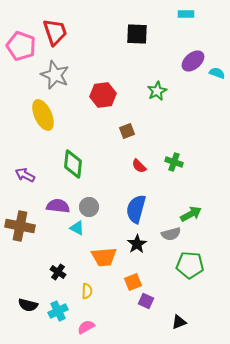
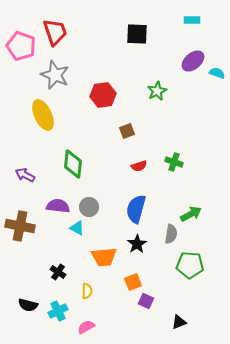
cyan rectangle: moved 6 px right, 6 px down
red semicircle: rotated 63 degrees counterclockwise
gray semicircle: rotated 66 degrees counterclockwise
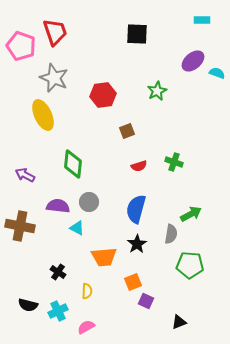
cyan rectangle: moved 10 px right
gray star: moved 1 px left, 3 px down
gray circle: moved 5 px up
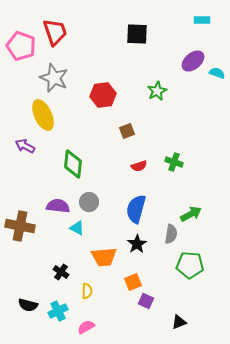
purple arrow: moved 29 px up
black cross: moved 3 px right
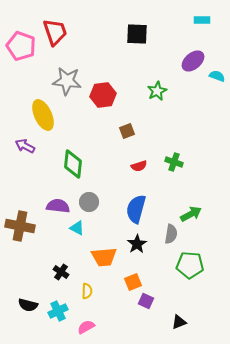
cyan semicircle: moved 3 px down
gray star: moved 13 px right, 3 px down; rotated 16 degrees counterclockwise
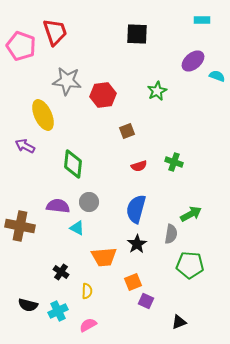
pink semicircle: moved 2 px right, 2 px up
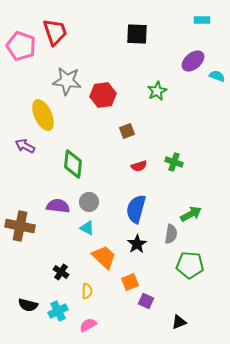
cyan triangle: moved 10 px right
orange trapezoid: rotated 132 degrees counterclockwise
orange square: moved 3 px left
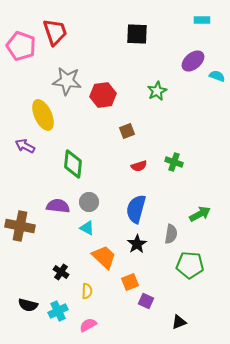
green arrow: moved 9 px right
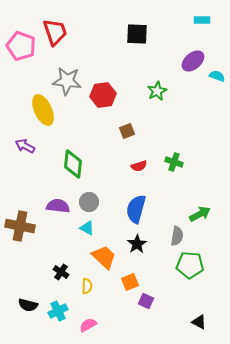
yellow ellipse: moved 5 px up
gray semicircle: moved 6 px right, 2 px down
yellow semicircle: moved 5 px up
black triangle: moved 20 px right; rotated 49 degrees clockwise
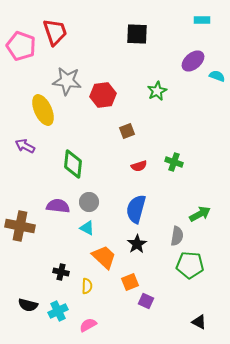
black cross: rotated 21 degrees counterclockwise
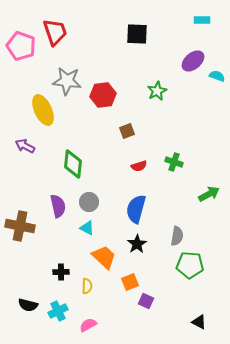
purple semicircle: rotated 70 degrees clockwise
green arrow: moved 9 px right, 20 px up
black cross: rotated 14 degrees counterclockwise
